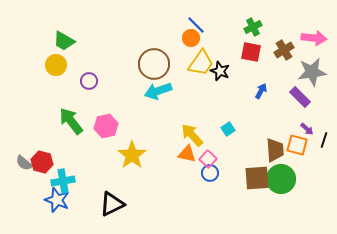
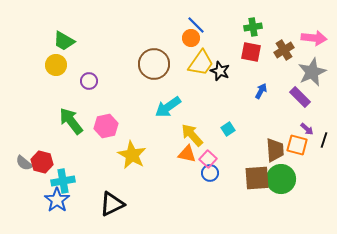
green cross: rotated 18 degrees clockwise
gray star: rotated 16 degrees counterclockwise
cyan arrow: moved 10 px right, 16 px down; rotated 16 degrees counterclockwise
yellow star: rotated 8 degrees counterclockwise
blue star: rotated 15 degrees clockwise
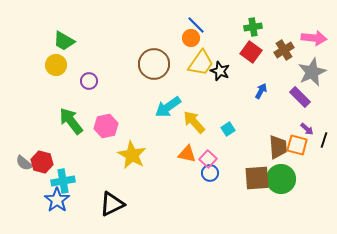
red square: rotated 25 degrees clockwise
yellow arrow: moved 2 px right, 13 px up
brown trapezoid: moved 3 px right, 3 px up
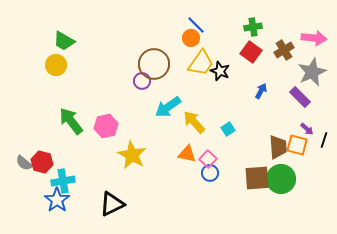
purple circle: moved 53 px right
